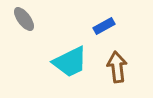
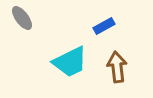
gray ellipse: moved 2 px left, 1 px up
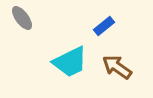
blue rectangle: rotated 10 degrees counterclockwise
brown arrow: rotated 48 degrees counterclockwise
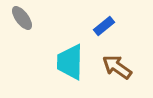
cyan trapezoid: rotated 117 degrees clockwise
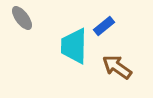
cyan trapezoid: moved 4 px right, 16 px up
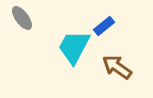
cyan trapezoid: moved 1 px down; rotated 27 degrees clockwise
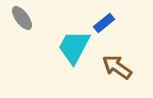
blue rectangle: moved 3 px up
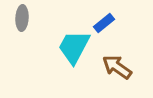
gray ellipse: rotated 40 degrees clockwise
